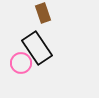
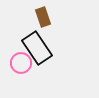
brown rectangle: moved 4 px down
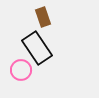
pink circle: moved 7 px down
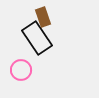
black rectangle: moved 10 px up
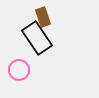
pink circle: moved 2 px left
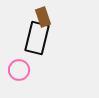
black rectangle: rotated 48 degrees clockwise
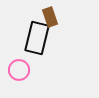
brown rectangle: moved 7 px right
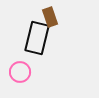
pink circle: moved 1 px right, 2 px down
